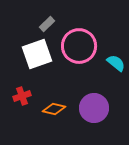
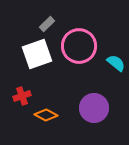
orange diamond: moved 8 px left, 6 px down; rotated 15 degrees clockwise
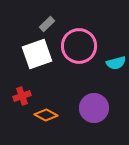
cyan semicircle: rotated 126 degrees clockwise
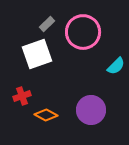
pink circle: moved 4 px right, 14 px up
cyan semicircle: moved 3 px down; rotated 30 degrees counterclockwise
purple circle: moved 3 px left, 2 px down
